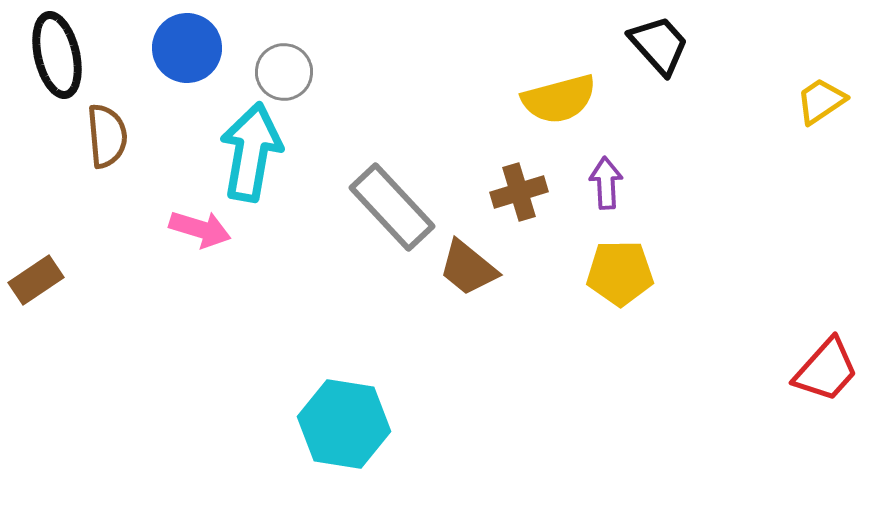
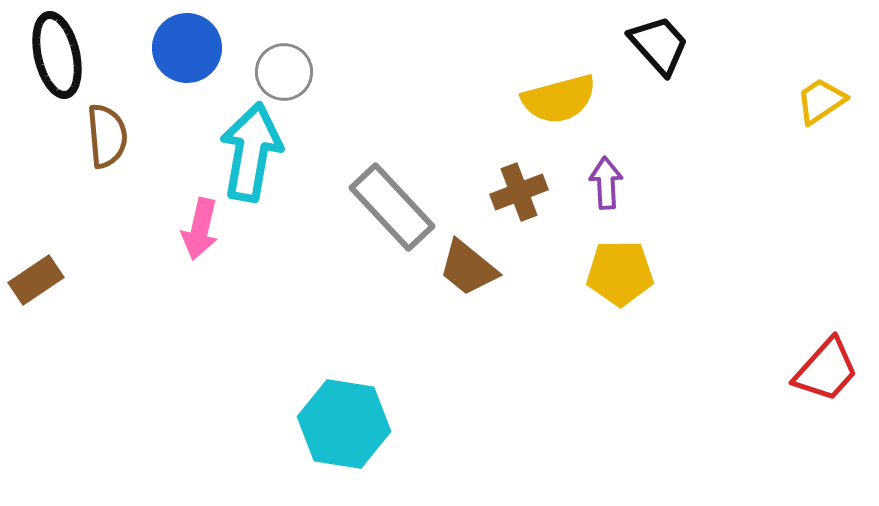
brown cross: rotated 4 degrees counterclockwise
pink arrow: rotated 86 degrees clockwise
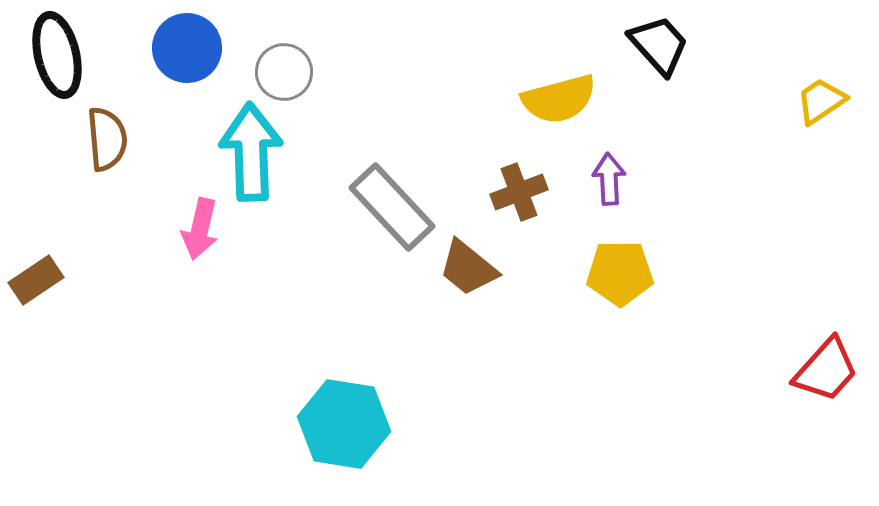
brown semicircle: moved 3 px down
cyan arrow: rotated 12 degrees counterclockwise
purple arrow: moved 3 px right, 4 px up
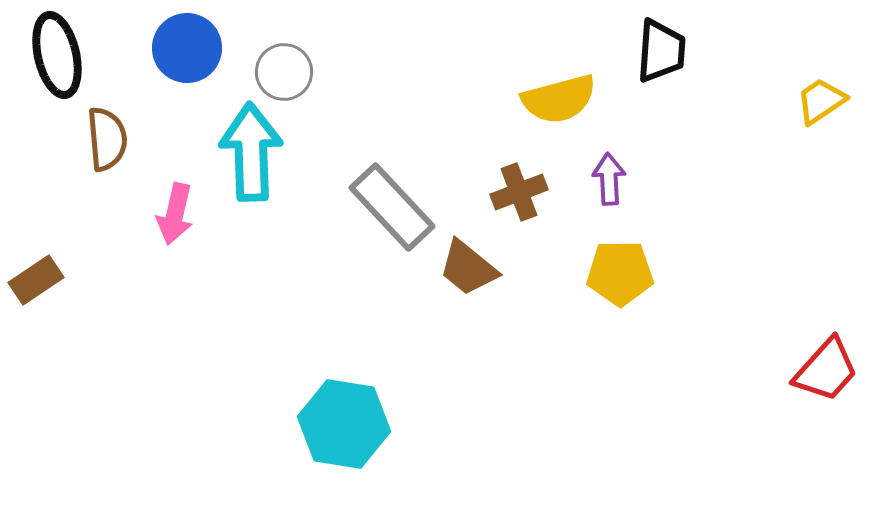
black trapezoid: moved 2 px right, 6 px down; rotated 46 degrees clockwise
pink arrow: moved 25 px left, 15 px up
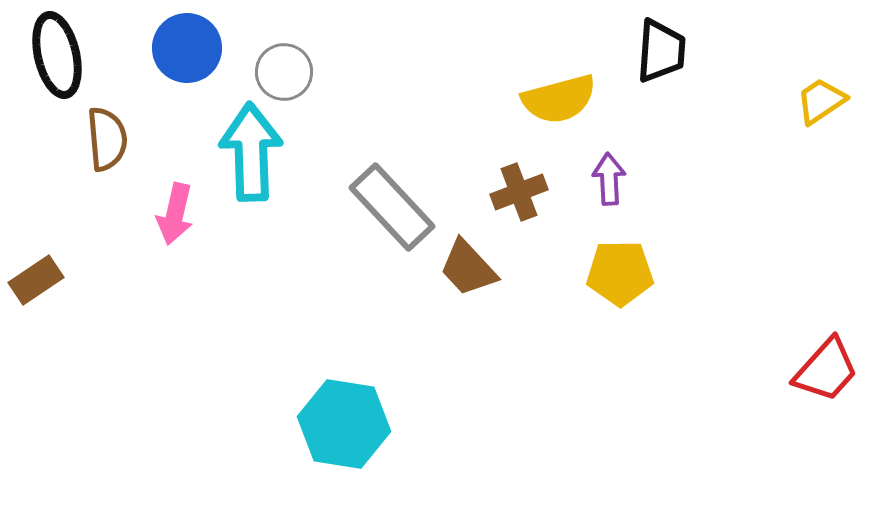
brown trapezoid: rotated 8 degrees clockwise
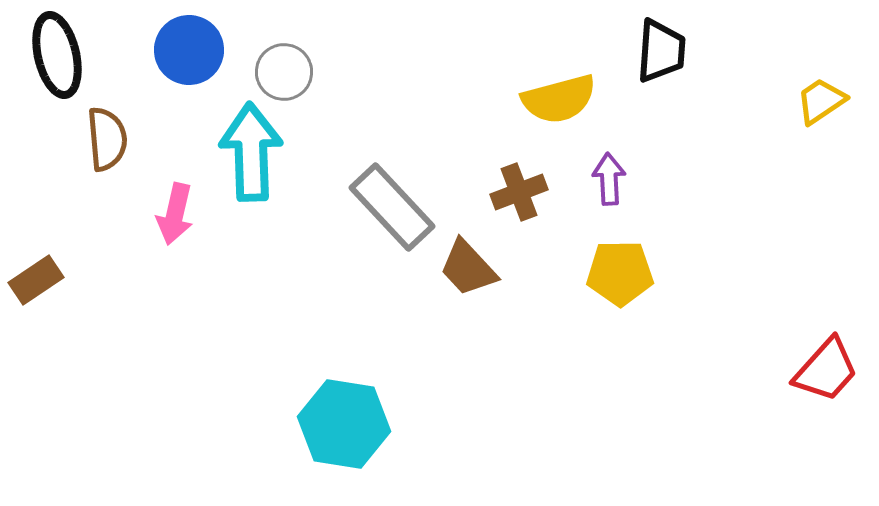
blue circle: moved 2 px right, 2 px down
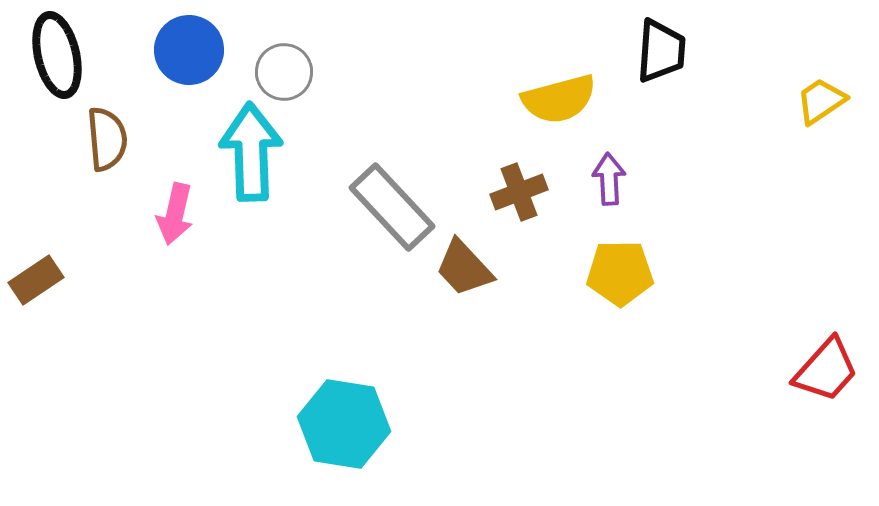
brown trapezoid: moved 4 px left
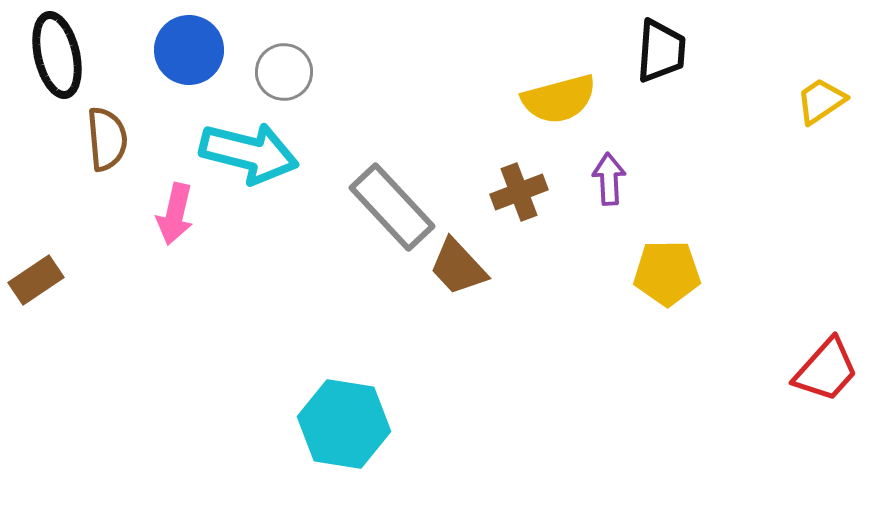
cyan arrow: moved 2 px left, 1 px down; rotated 106 degrees clockwise
brown trapezoid: moved 6 px left, 1 px up
yellow pentagon: moved 47 px right
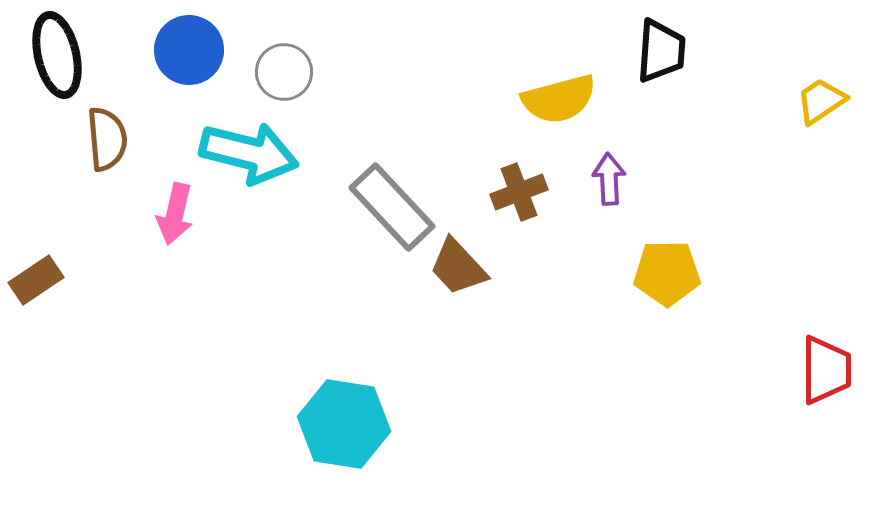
red trapezoid: rotated 42 degrees counterclockwise
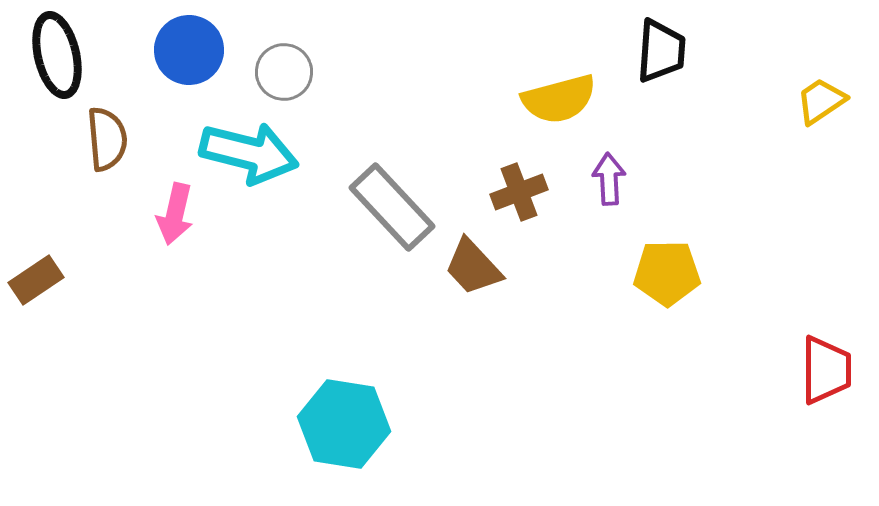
brown trapezoid: moved 15 px right
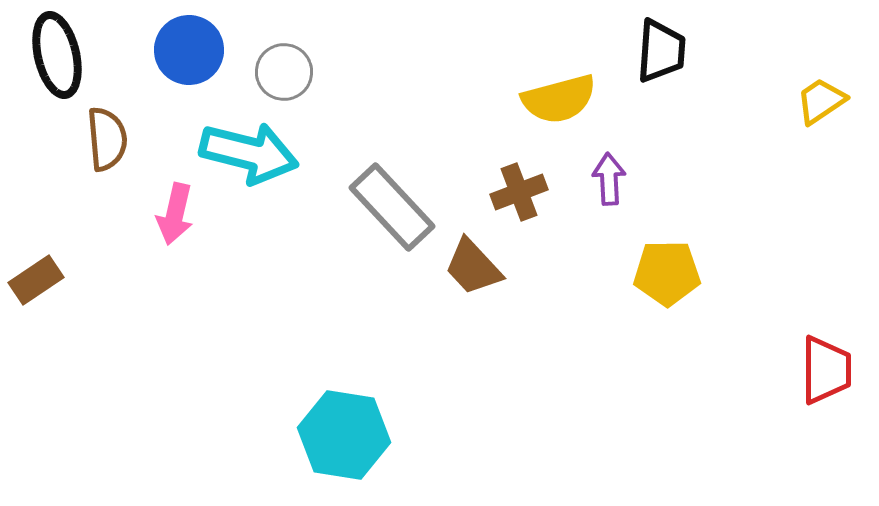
cyan hexagon: moved 11 px down
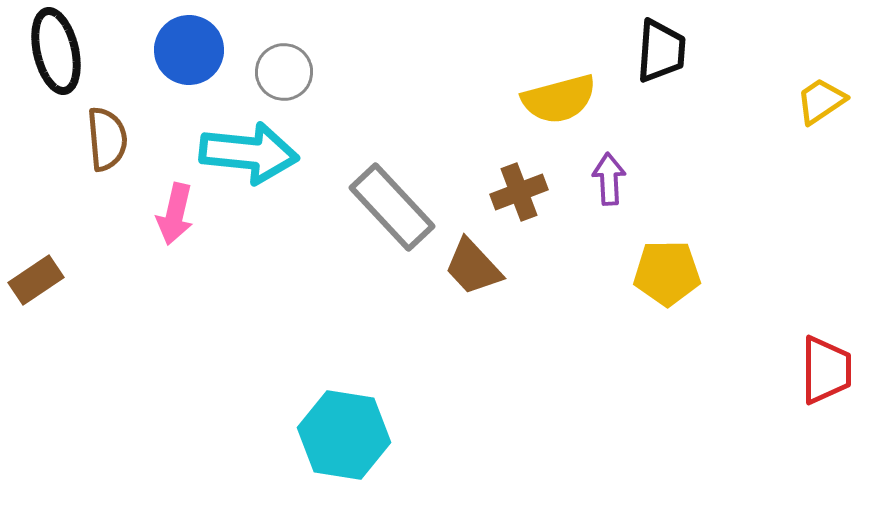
black ellipse: moved 1 px left, 4 px up
cyan arrow: rotated 8 degrees counterclockwise
